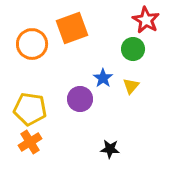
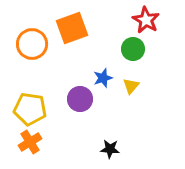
blue star: rotated 18 degrees clockwise
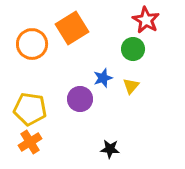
orange square: rotated 12 degrees counterclockwise
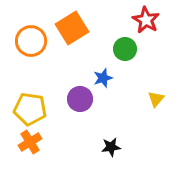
orange circle: moved 1 px left, 3 px up
green circle: moved 8 px left
yellow triangle: moved 25 px right, 13 px down
black star: moved 1 px right, 2 px up; rotated 12 degrees counterclockwise
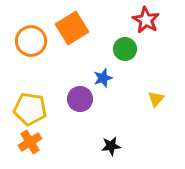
black star: moved 1 px up
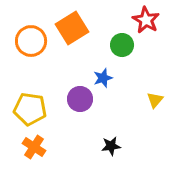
green circle: moved 3 px left, 4 px up
yellow triangle: moved 1 px left, 1 px down
orange cross: moved 4 px right, 5 px down; rotated 25 degrees counterclockwise
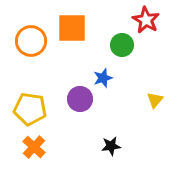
orange square: rotated 32 degrees clockwise
orange cross: rotated 10 degrees clockwise
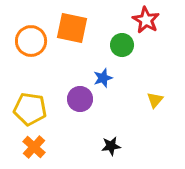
orange square: rotated 12 degrees clockwise
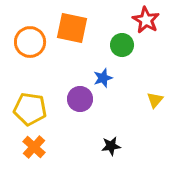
orange circle: moved 1 px left, 1 px down
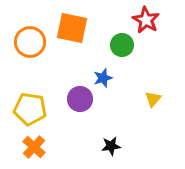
yellow triangle: moved 2 px left, 1 px up
